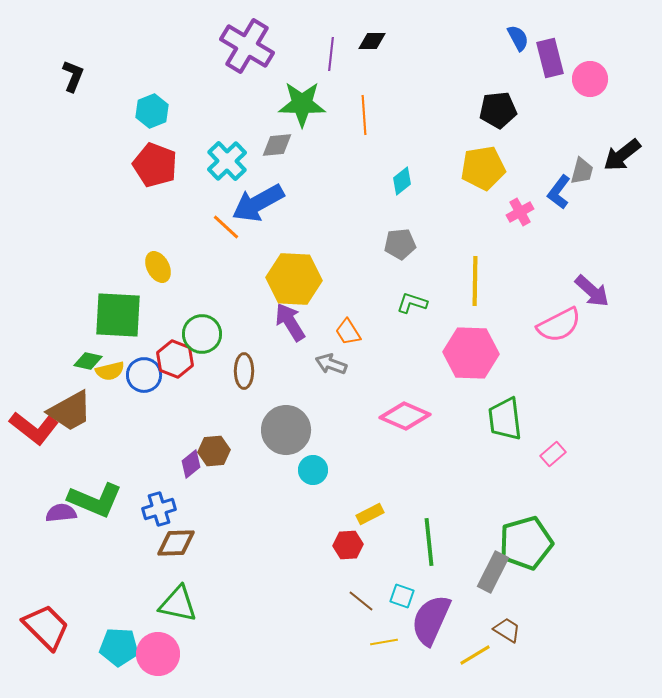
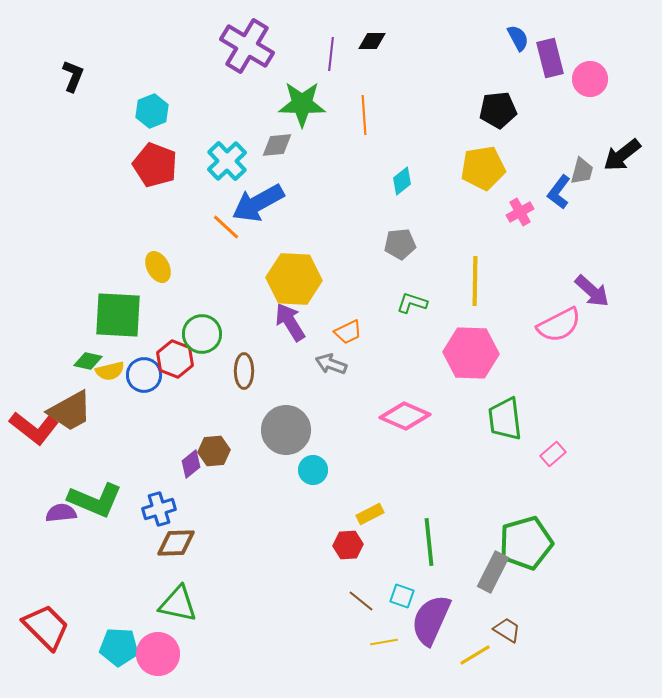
orange trapezoid at (348, 332): rotated 84 degrees counterclockwise
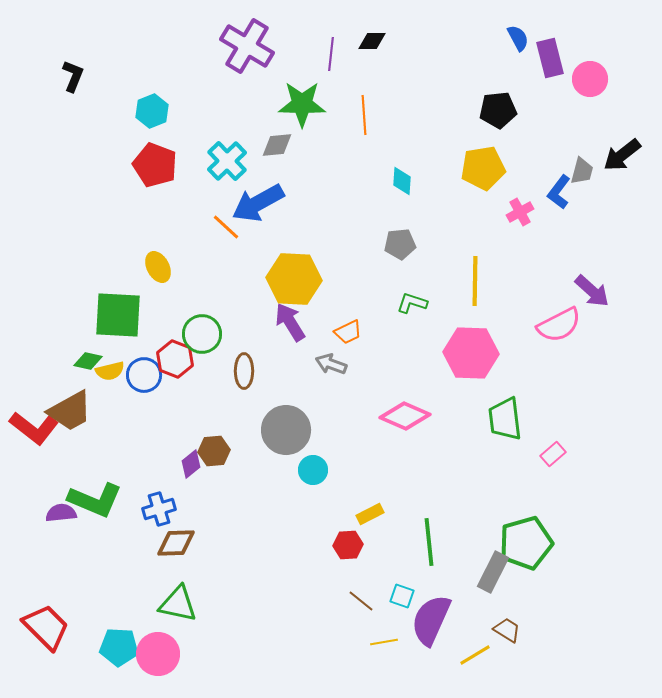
cyan diamond at (402, 181): rotated 48 degrees counterclockwise
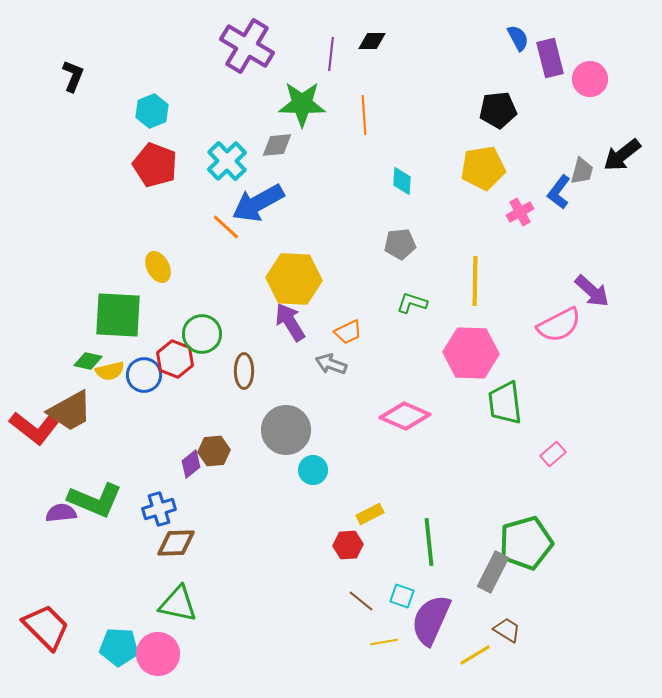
green trapezoid at (505, 419): moved 16 px up
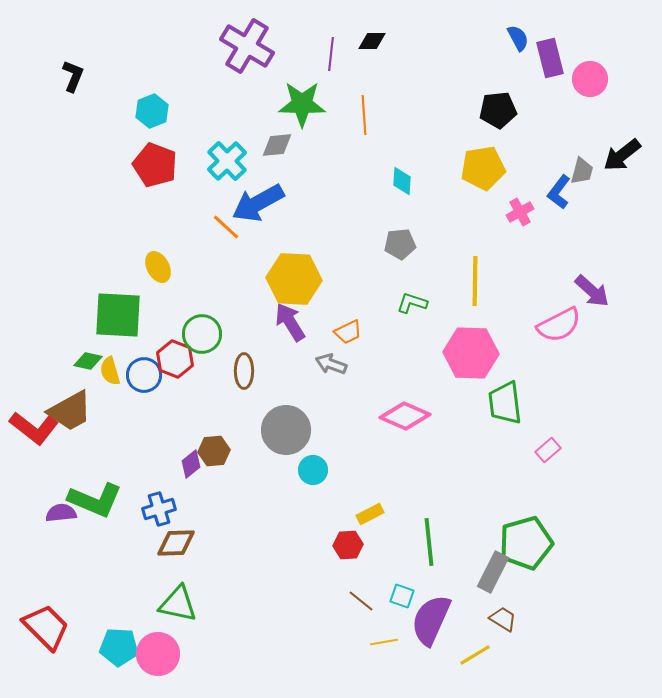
yellow semicircle at (110, 371): rotated 88 degrees clockwise
pink rectangle at (553, 454): moved 5 px left, 4 px up
brown trapezoid at (507, 630): moved 4 px left, 11 px up
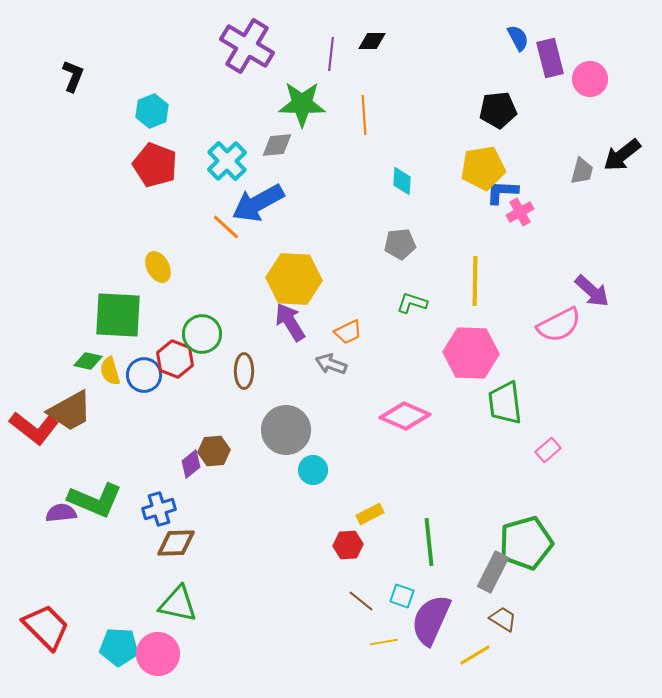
blue L-shape at (559, 192): moved 57 px left; rotated 56 degrees clockwise
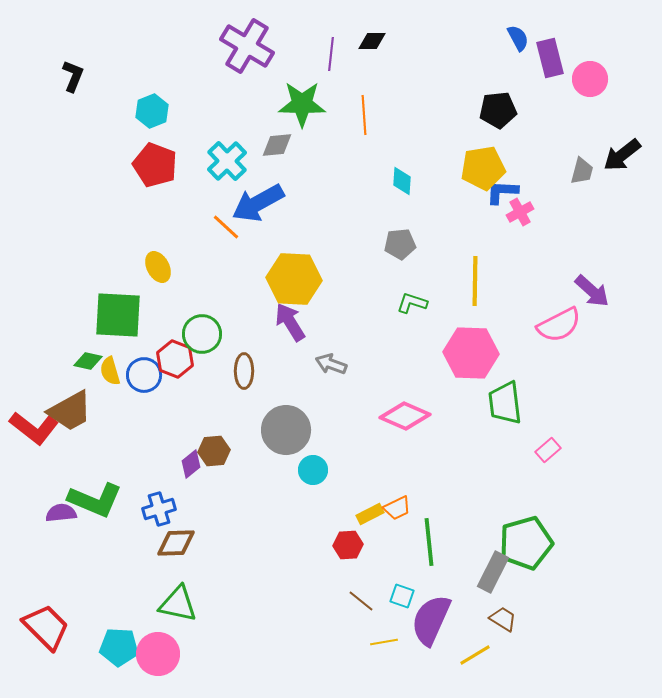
orange trapezoid at (348, 332): moved 49 px right, 176 px down
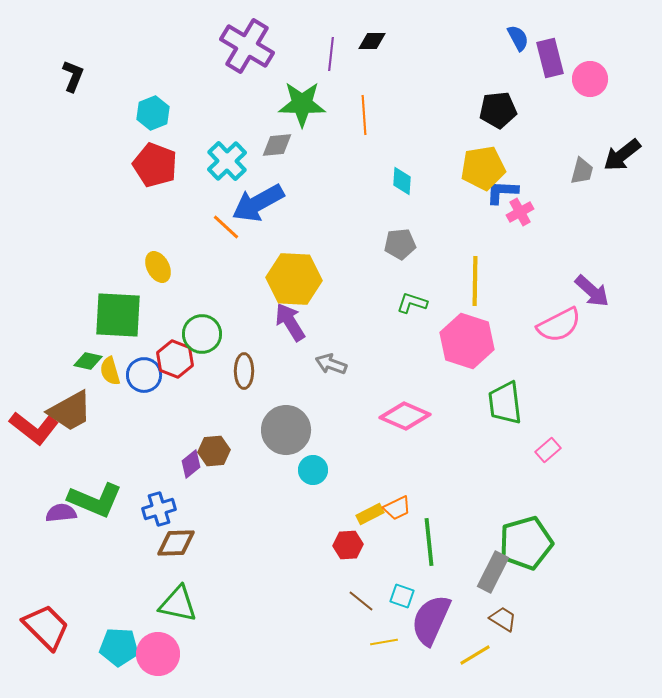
cyan hexagon at (152, 111): moved 1 px right, 2 px down
pink hexagon at (471, 353): moved 4 px left, 12 px up; rotated 16 degrees clockwise
